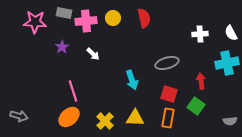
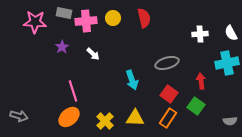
red square: rotated 18 degrees clockwise
orange rectangle: rotated 24 degrees clockwise
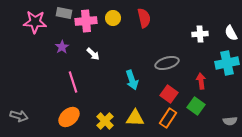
pink line: moved 9 px up
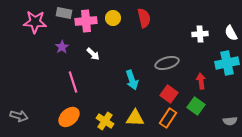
yellow cross: rotated 12 degrees counterclockwise
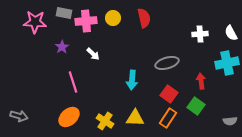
cyan arrow: rotated 24 degrees clockwise
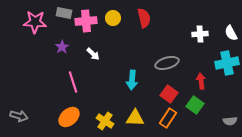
green square: moved 1 px left, 1 px up
